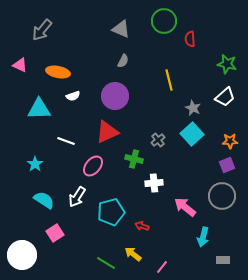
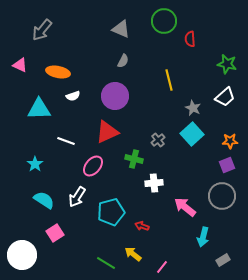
gray rectangle: rotated 32 degrees counterclockwise
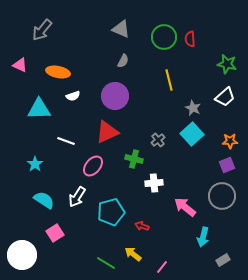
green circle: moved 16 px down
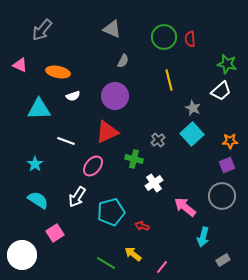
gray triangle: moved 9 px left
white trapezoid: moved 4 px left, 6 px up
white cross: rotated 30 degrees counterclockwise
cyan semicircle: moved 6 px left
